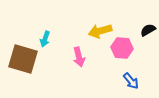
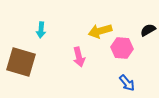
cyan arrow: moved 4 px left, 9 px up; rotated 14 degrees counterclockwise
brown square: moved 2 px left, 3 px down
blue arrow: moved 4 px left, 2 px down
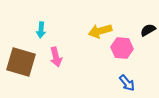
pink arrow: moved 23 px left
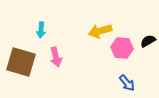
black semicircle: moved 11 px down
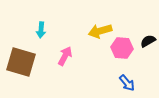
pink arrow: moved 9 px right, 1 px up; rotated 138 degrees counterclockwise
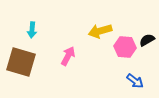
cyan arrow: moved 9 px left
black semicircle: moved 1 px left, 1 px up
pink hexagon: moved 3 px right, 1 px up
pink arrow: moved 3 px right
blue arrow: moved 8 px right, 2 px up; rotated 12 degrees counterclockwise
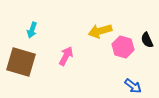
cyan arrow: rotated 14 degrees clockwise
black semicircle: rotated 84 degrees counterclockwise
pink hexagon: moved 2 px left; rotated 10 degrees clockwise
pink arrow: moved 2 px left
blue arrow: moved 2 px left, 5 px down
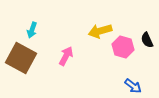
brown square: moved 4 px up; rotated 12 degrees clockwise
